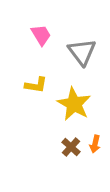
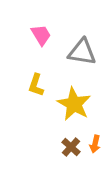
gray triangle: rotated 44 degrees counterclockwise
yellow L-shape: rotated 100 degrees clockwise
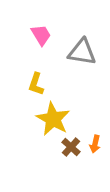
yellow L-shape: moved 1 px up
yellow star: moved 21 px left, 15 px down
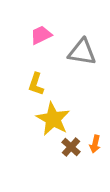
pink trapezoid: rotated 85 degrees counterclockwise
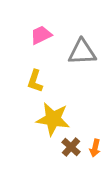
gray triangle: rotated 12 degrees counterclockwise
yellow L-shape: moved 1 px left, 3 px up
yellow star: rotated 20 degrees counterclockwise
orange arrow: moved 4 px down
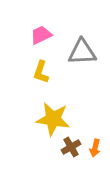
yellow L-shape: moved 6 px right, 9 px up
brown cross: rotated 18 degrees clockwise
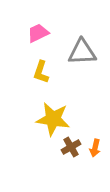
pink trapezoid: moved 3 px left, 2 px up
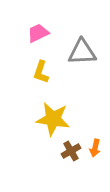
brown cross: moved 4 px down
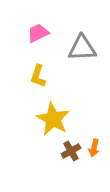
gray triangle: moved 4 px up
yellow L-shape: moved 3 px left, 4 px down
yellow star: rotated 20 degrees clockwise
orange arrow: moved 1 px left
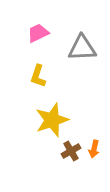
yellow star: moved 1 px left, 1 px down; rotated 24 degrees clockwise
orange arrow: moved 1 px down
